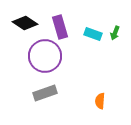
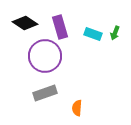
orange semicircle: moved 23 px left, 7 px down
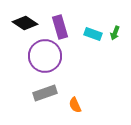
orange semicircle: moved 2 px left, 3 px up; rotated 28 degrees counterclockwise
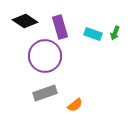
black diamond: moved 2 px up
orange semicircle: rotated 105 degrees counterclockwise
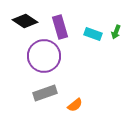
green arrow: moved 1 px right, 1 px up
purple circle: moved 1 px left
